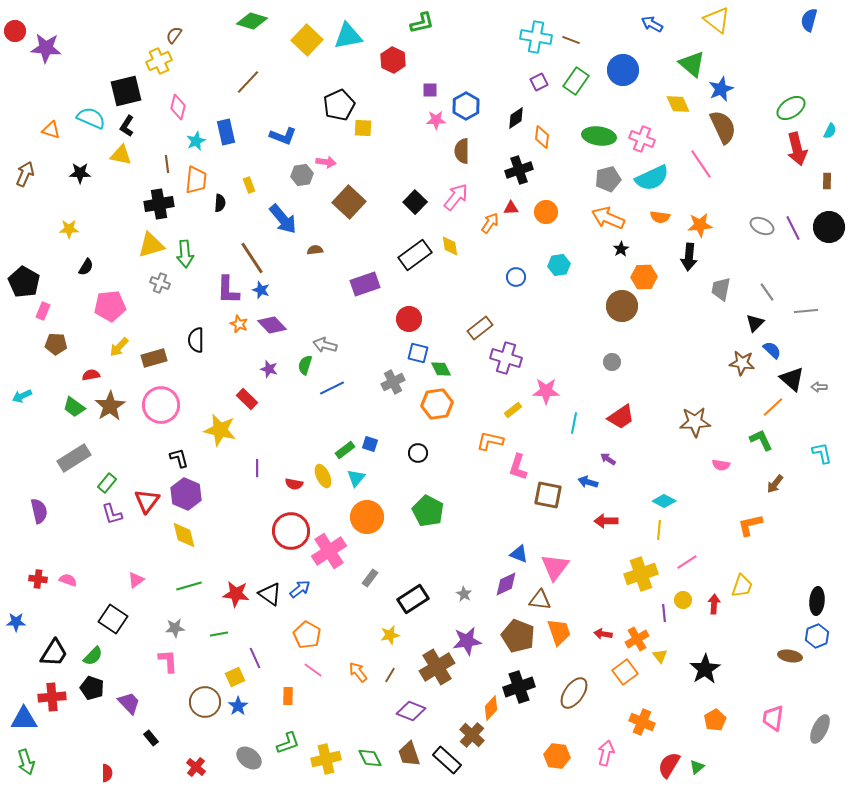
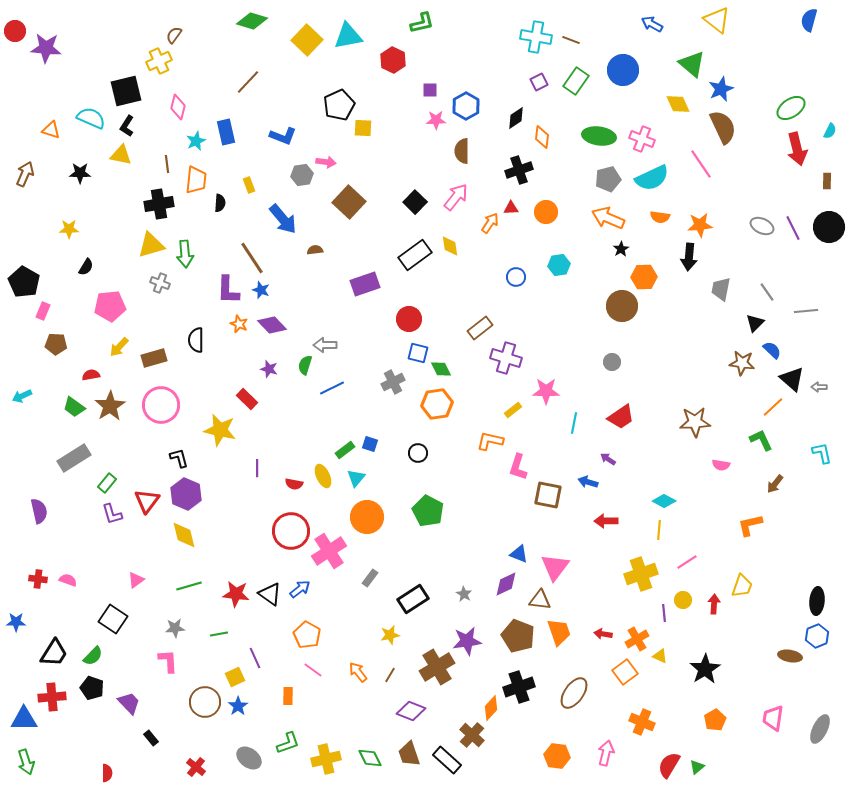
gray arrow at (325, 345): rotated 15 degrees counterclockwise
yellow triangle at (660, 656): rotated 28 degrees counterclockwise
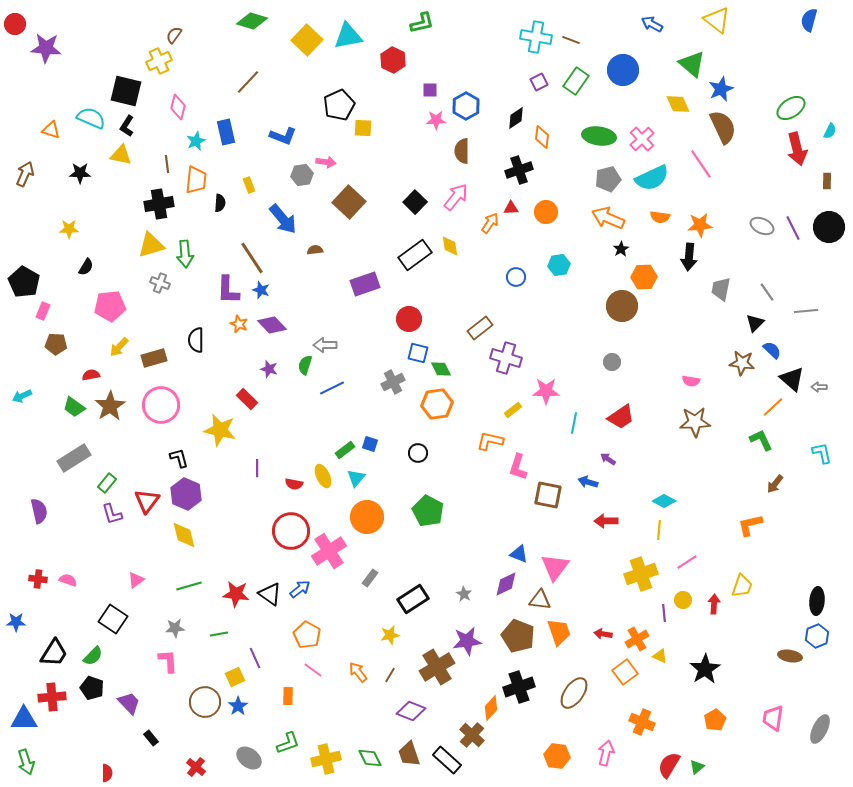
red circle at (15, 31): moved 7 px up
black square at (126, 91): rotated 28 degrees clockwise
pink cross at (642, 139): rotated 25 degrees clockwise
pink semicircle at (721, 465): moved 30 px left, 84 px up
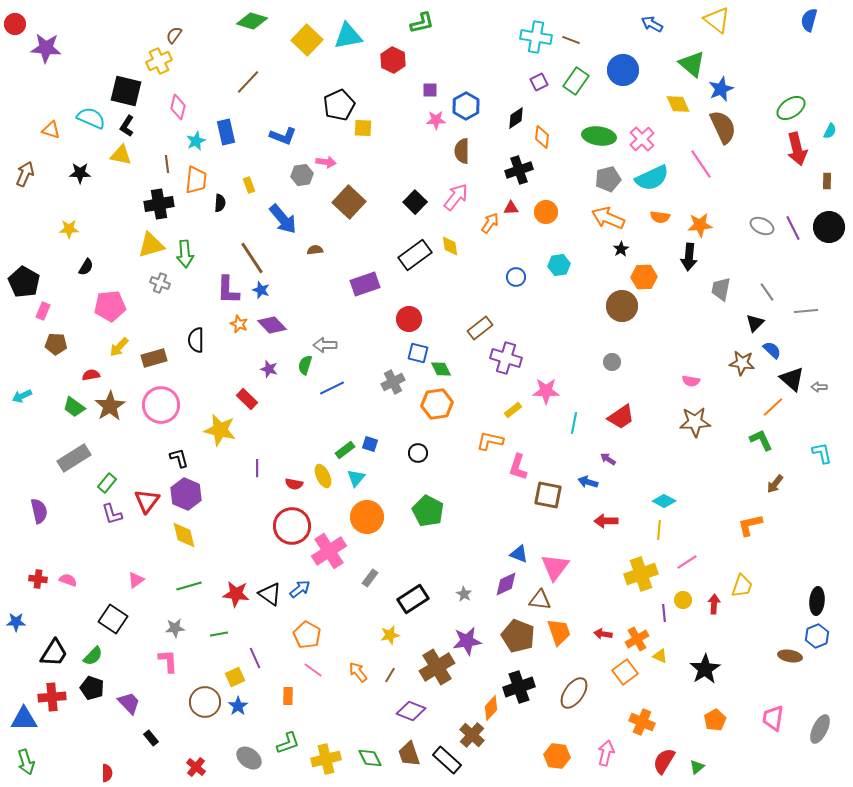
red circle at (291, 531): moved 1 px right, 5 px up
red semicircle at (669, 765): moved 5 px left, 4 px up
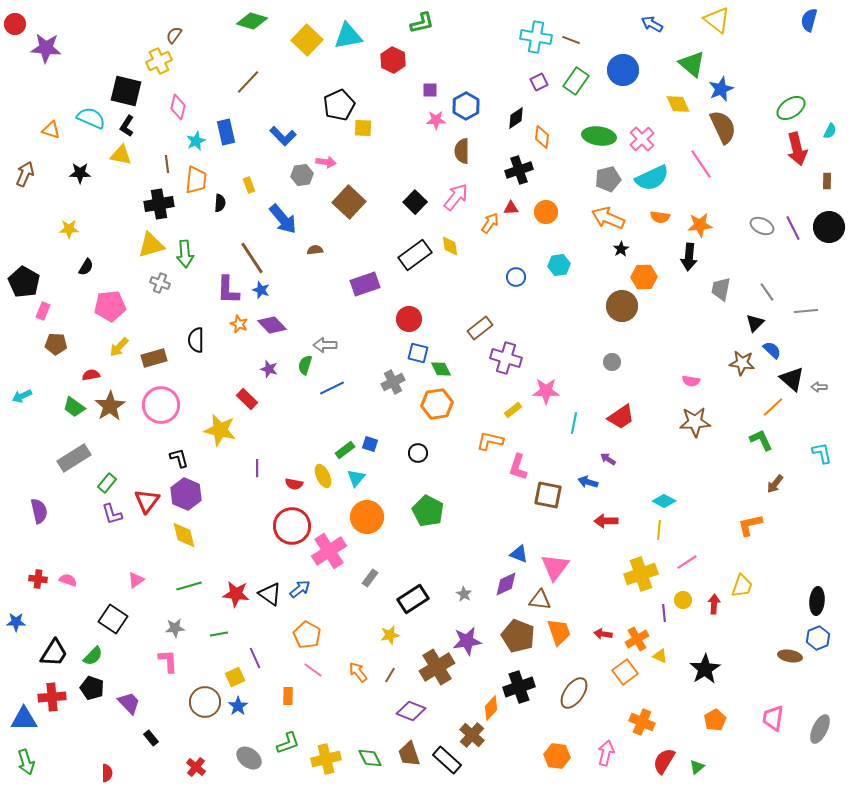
blue L-shape at (283, 136): rotated 24 degrees clockwise
blue hexagon at (817, 636): moved 1 px right, 2 px down
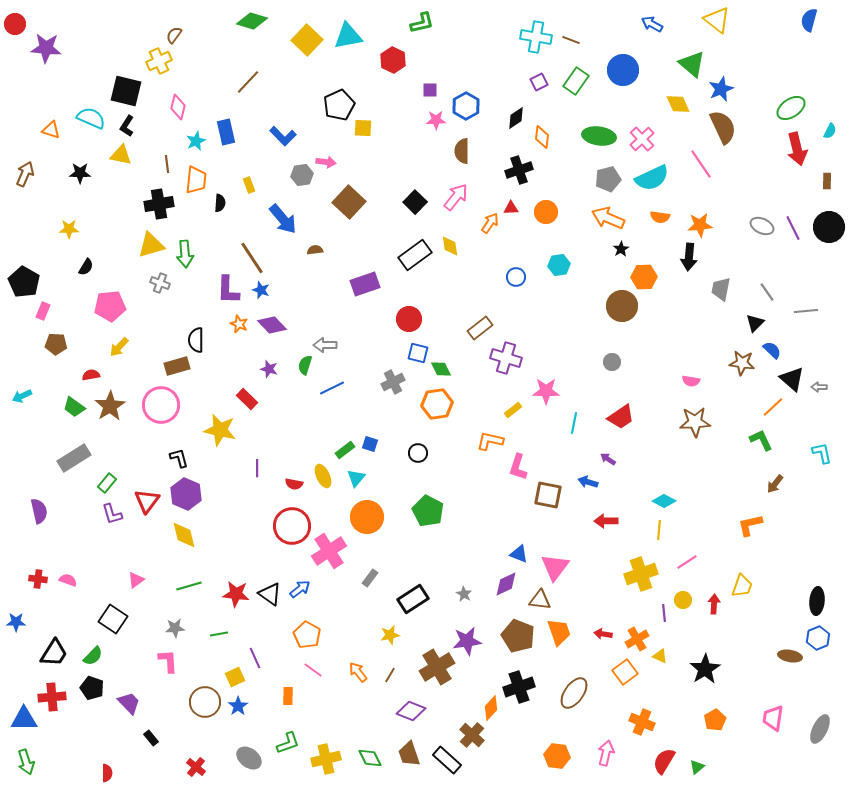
brown rectangle at (154, 358): moved 23 px right, 8 px down
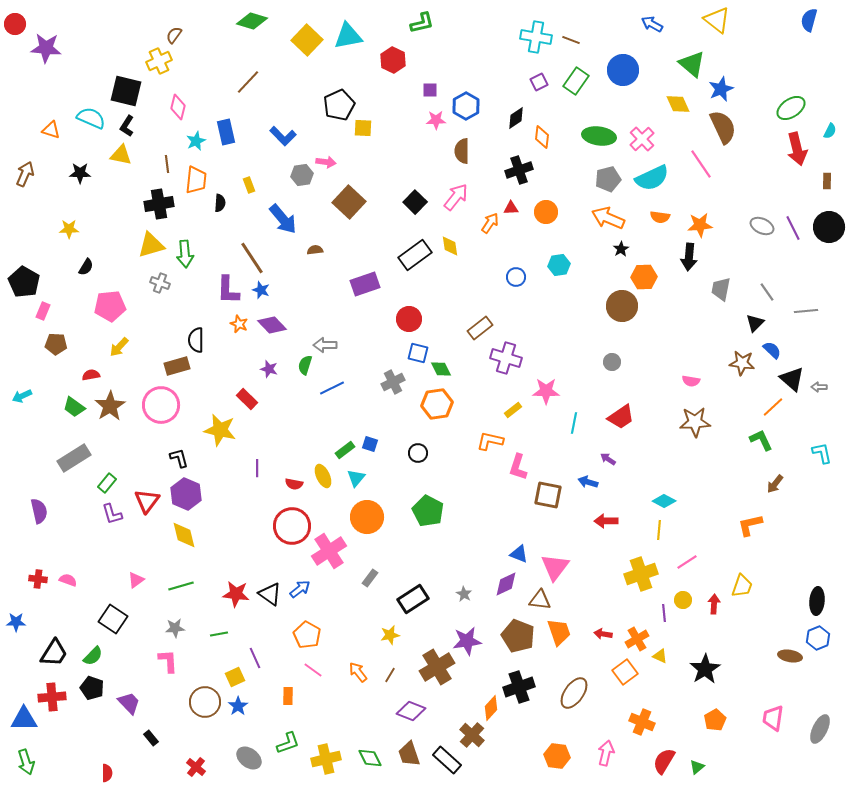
green line at (189, 586): moved 8 px left
